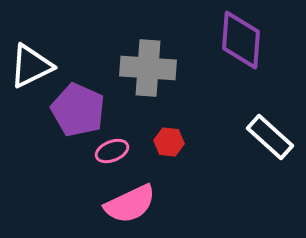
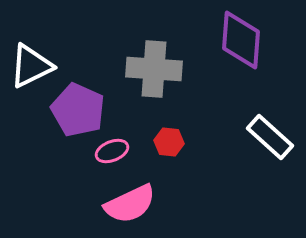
gray cross: moved 6 px right, 1 px down
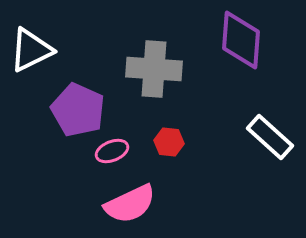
white triangle: moved 16 px up
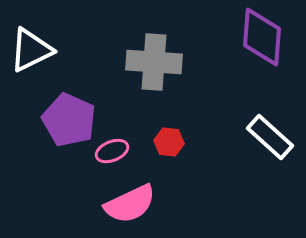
purple diamond: moved 21 px right, 3 px up
gray cross: moved 7 px up
purple pentagon: moved 9 px left, 10 px down
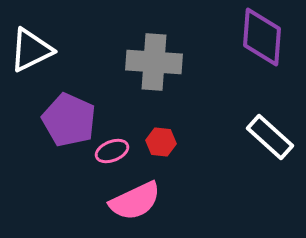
red hexagon: moved 8 px left
pink semicircle: moved 5 px right, 3 px up
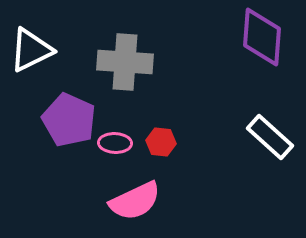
gray cross: moved 29 px left
pink ellipse: moved 3 px right, 8 px up; rotated 24 degrees clockwise
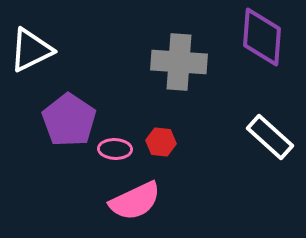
gray cross: moved 54 px right
purple pentagon: rotated 10 degrees clockwise
pink ellipse: moved 6 px down
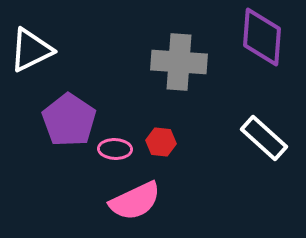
white rectangle: moved 6 px left, 1 px down
